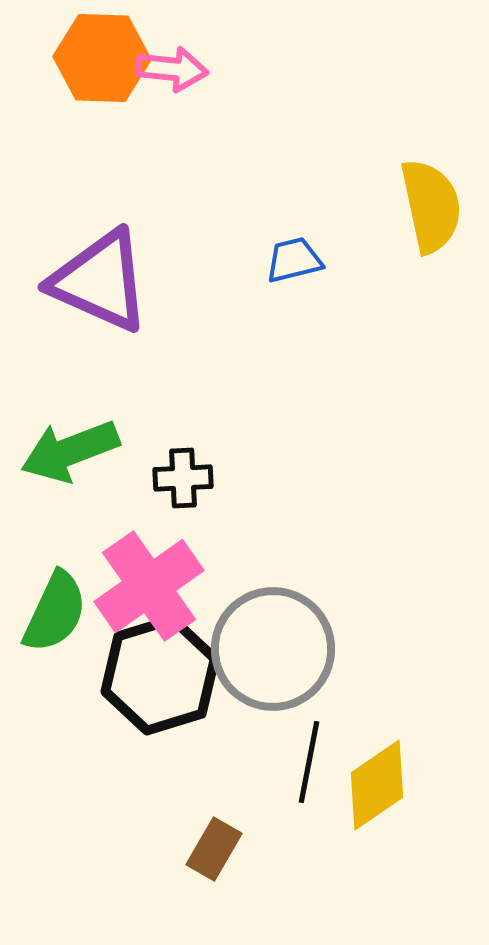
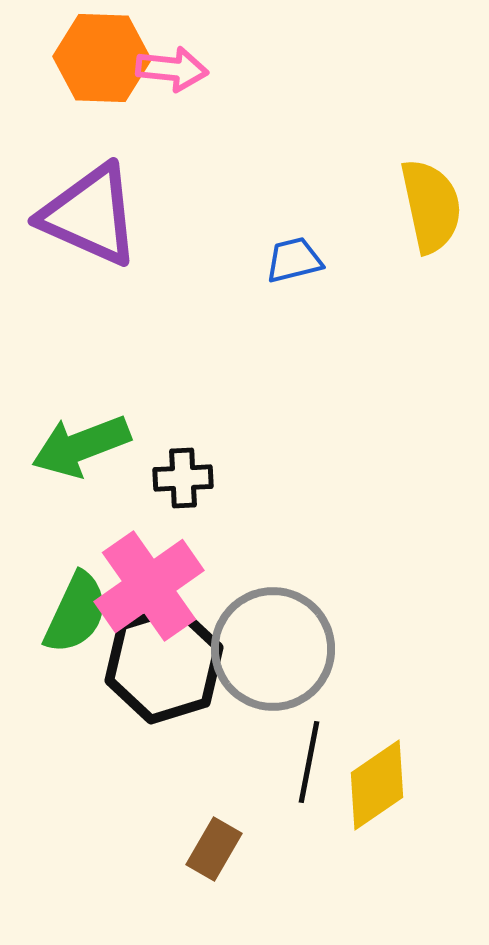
purple triangle: moved 10 px left, 66 px up
green arrow: moved 11 px right, 5 px up
green semicircle: moved 21 px right, 1 px down
black hexagon: moved 4 px right, 11 px up
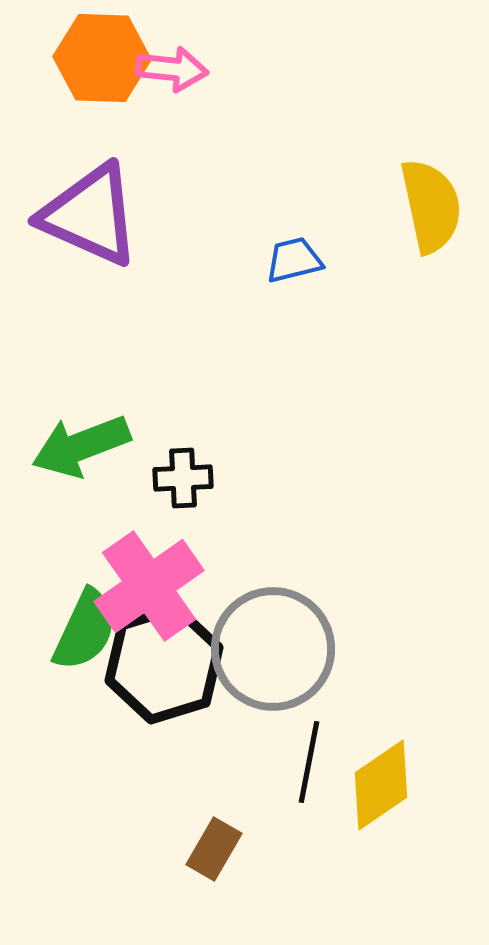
green semicircle: moved 9 px right, 17 px down
yellow diamond: moved 4 px right
